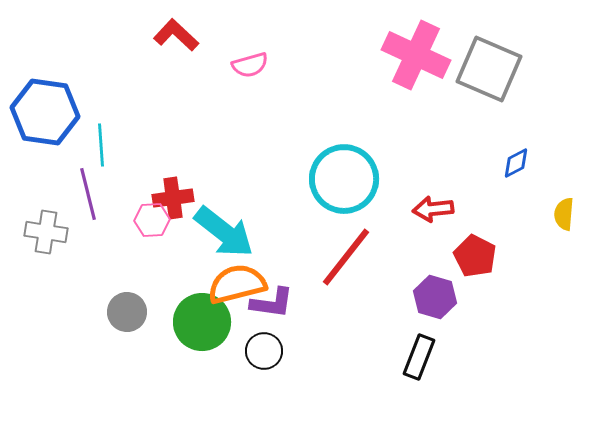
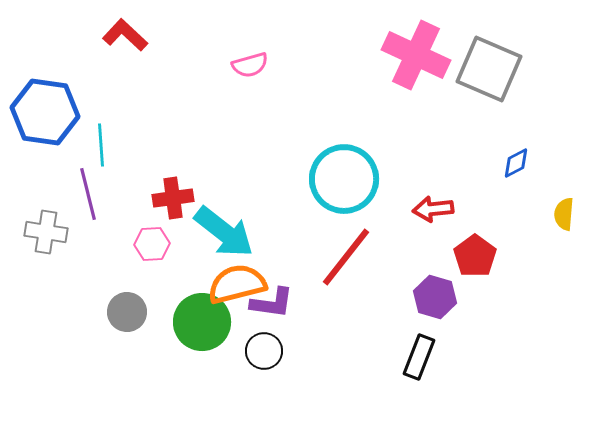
red L-shape: moved 51 px left
pink hexagon: moved 24 px down
red pentagon: rotated 9 degrees clockwise
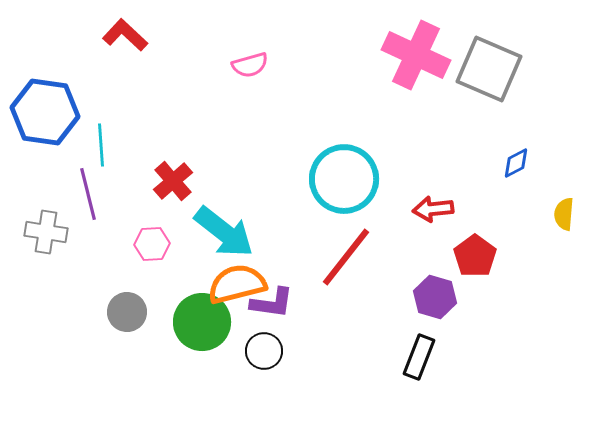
red cross: moved 17 px up; rotated 33 degrees counterclockwise
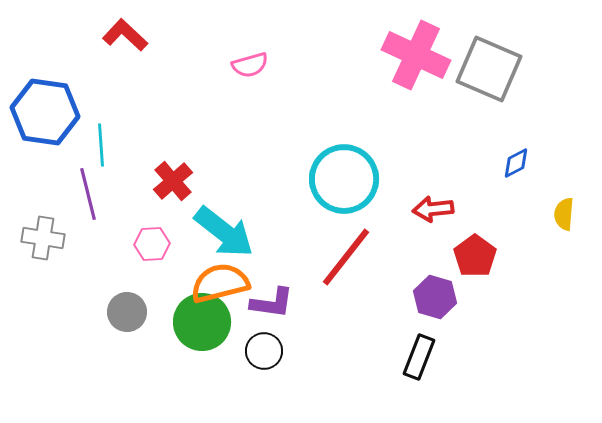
gray cross: moved 3 px left, 6 px down
orange semicircle: moved 17 px left, 1 px up
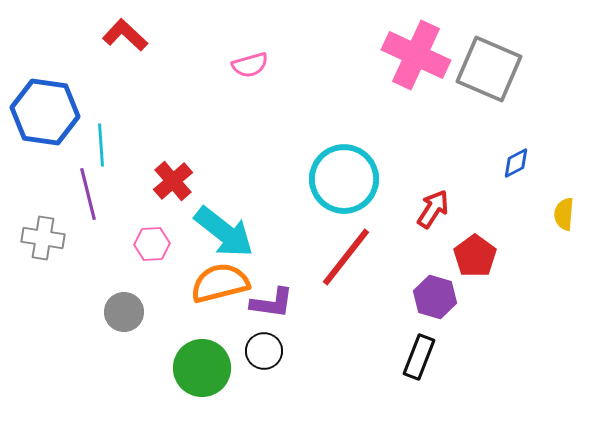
red arrow: rotated 129 degrees clockwise
gray circle: moved 3 px left
green circle: moved 46 px down
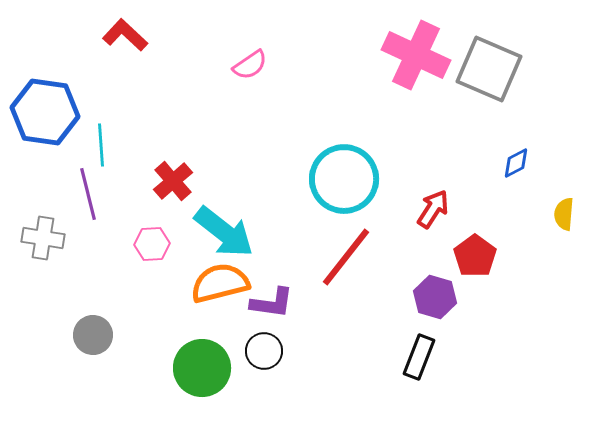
pink semicircle: rotated 18 degrees counterclockwise
gray circle: moved 31 px left, 23 px down
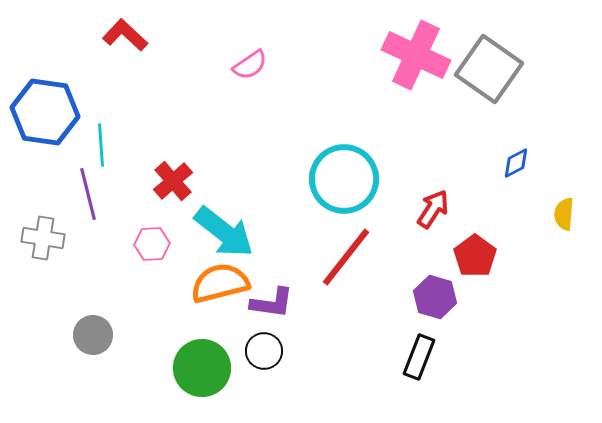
gray square: rotated 12 degrees clockwise
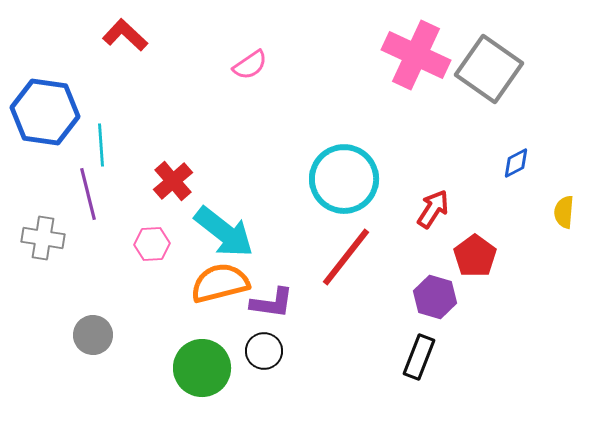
yellow semicircle: moved 2 px up
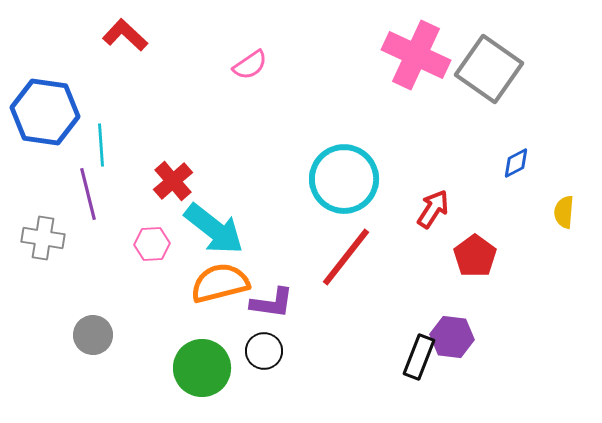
cyan arrow: moved 10 px left, 3 px up
purple hexagon: moved 17 px right, 40 px down; rotated 9 degrees counterclockwise
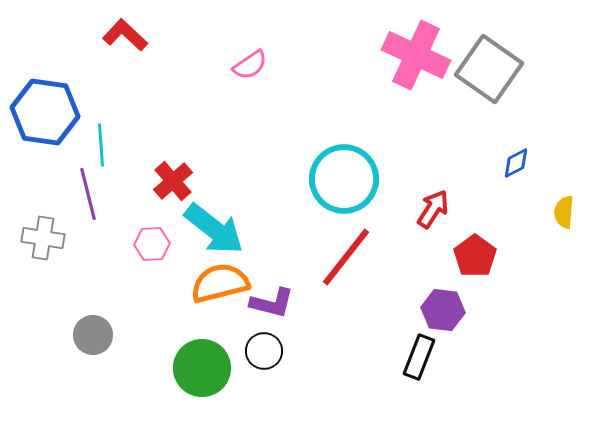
purple L-shape: rotated 6 degrees clockwise
purple hexagon: moved 9 px left, 27 px up
